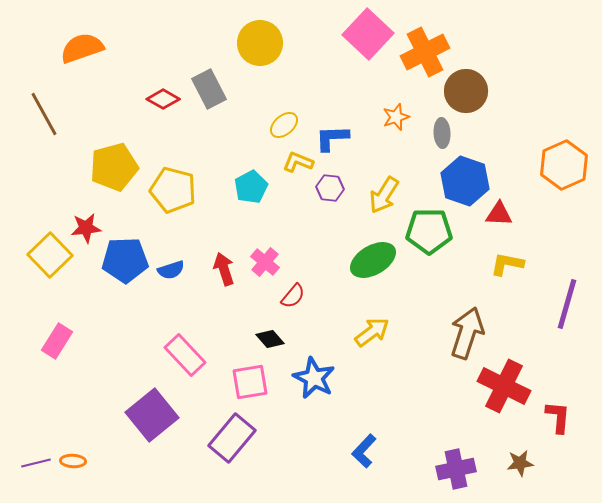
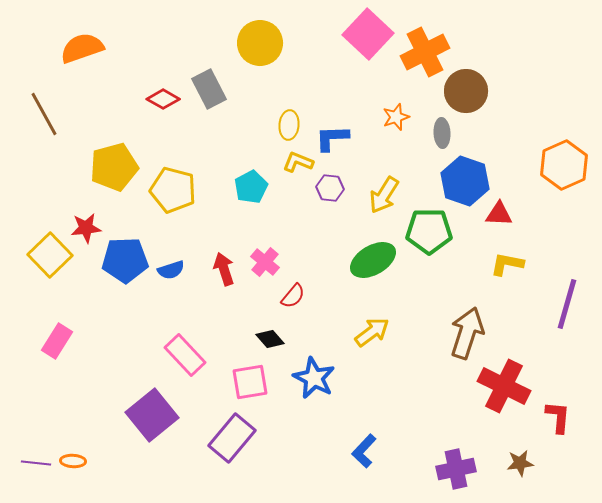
yellow ellipse at (284, 125): moved 5 px right; rotated 44 degrees counterclockwise
purple line at (36, 463): rotated 20 degrees clockwise
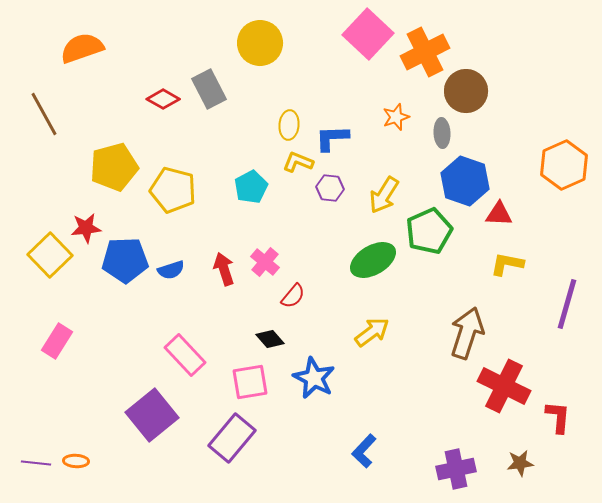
green pentagon at (429, 231): rotated 24 degrees counterclockwise
orange ellipse at (73, 461): moved 3 px right
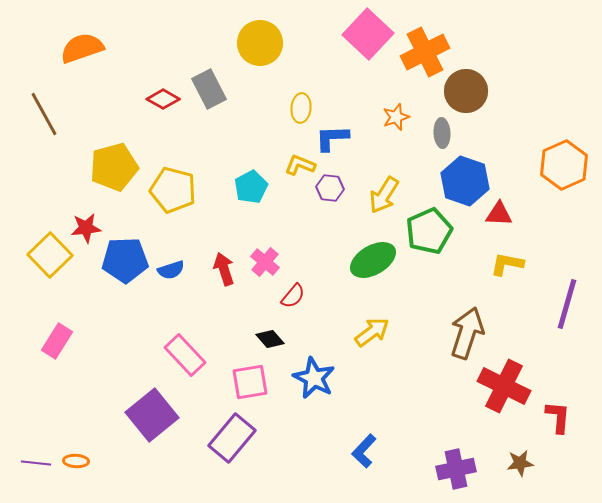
yellow ellipse at (289, 125): moved 12 px right, 17 px up
yellow L-shape at (298, 162): moved 2 px right, 3 px down
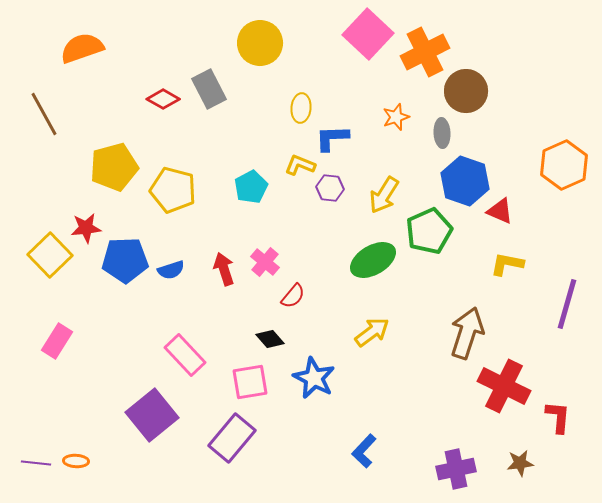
red triangle at (499, 214): moved 1 px right, 3 px up; rotated 20 degrees clockwise
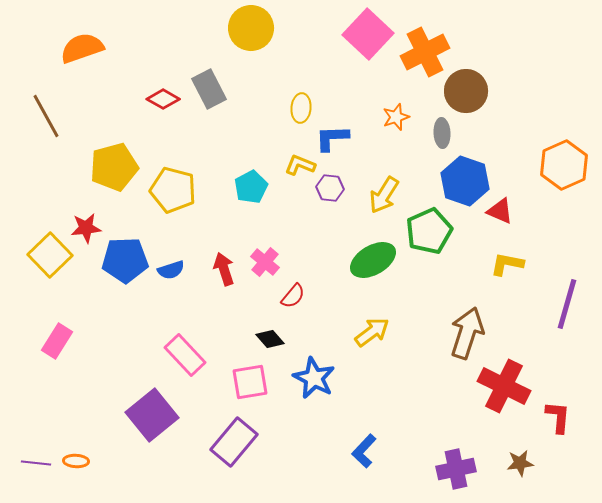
yellow circle at (260, 43): moved 9 px left, 15 px up
brown line at (44, 114): moved 2 px right, 2 px down
purple rectangle at (232, 438): moved 2 px right, 4 px down
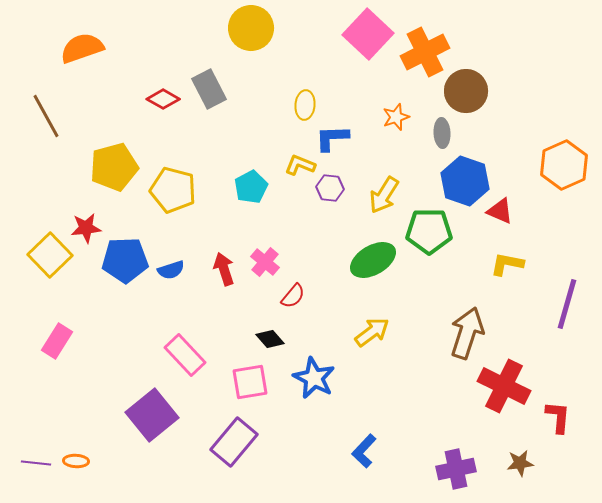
yellow ellipse at (301, 108): moved 4 px right, 3 px up
green pentagon at (429, 231): rotated 24 degrees clockwise
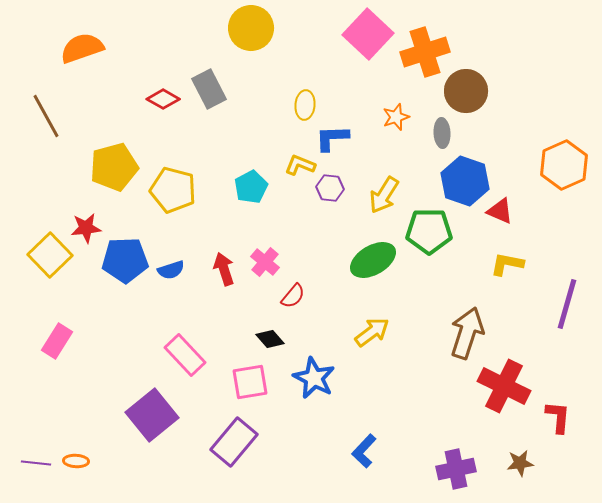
orange cross at (425, 52): rotated 9 degrees clockwise
